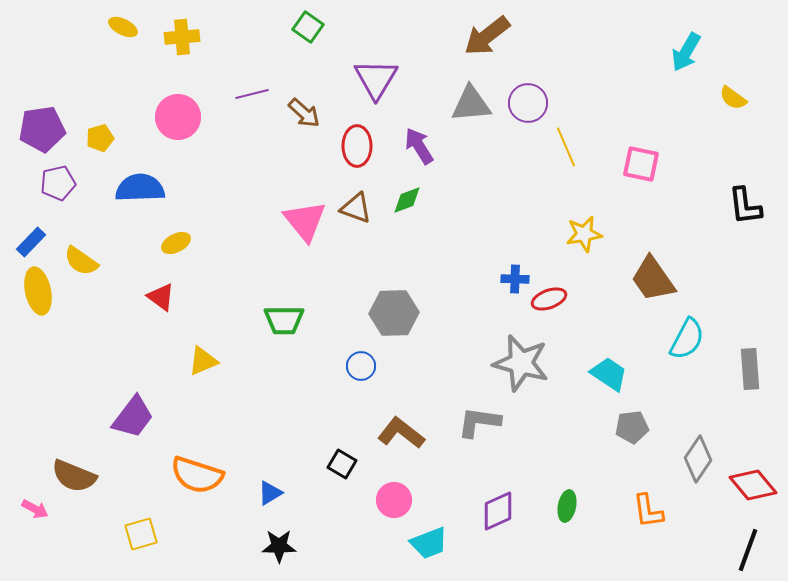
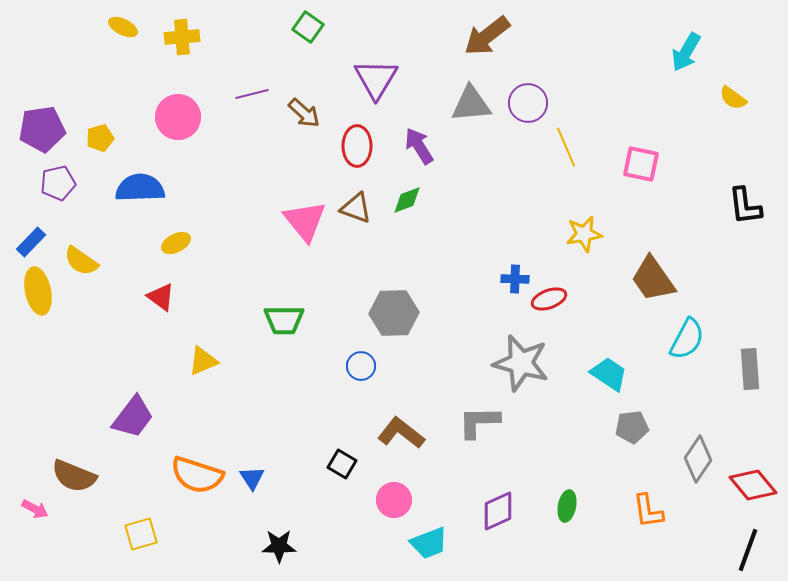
gray L-shape at (479, 422): rotated 9 degrees counterclockwise
blue triangle at (270, 493): moved 18 px left, 15 px up; rotated 32 degrees counterclockwise
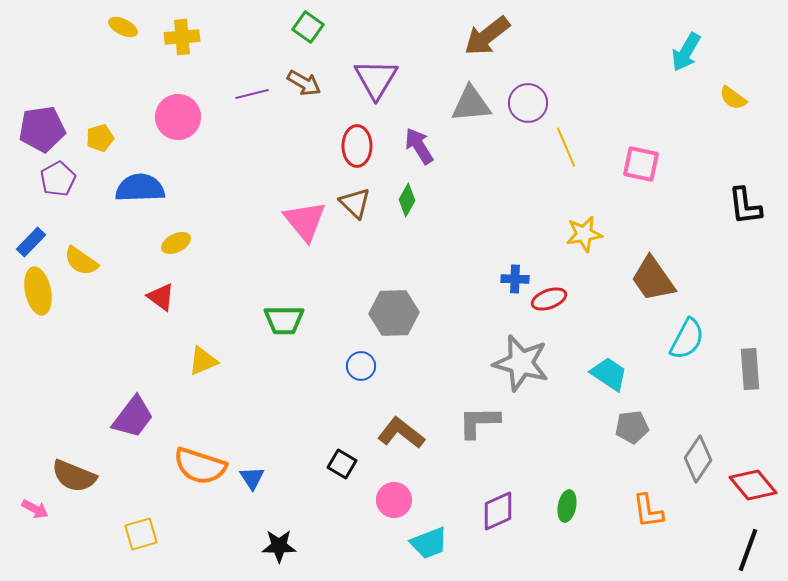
brown arrow at (304, 113): moved 30 px up; rotated 12 degrees counterclockwise
purple pentagon at (58, 183): moved 4 px up; rotated 16 degrees counterclockwise
green diamond at (407, 200): rotated 40 degrees counterclockwise
brown triangle at (356, 208): moved 1 px left, 5 px up; rotated 24 degrees clockwise
orange semicircle at (197, 475): moved 3 px right, 9 px up
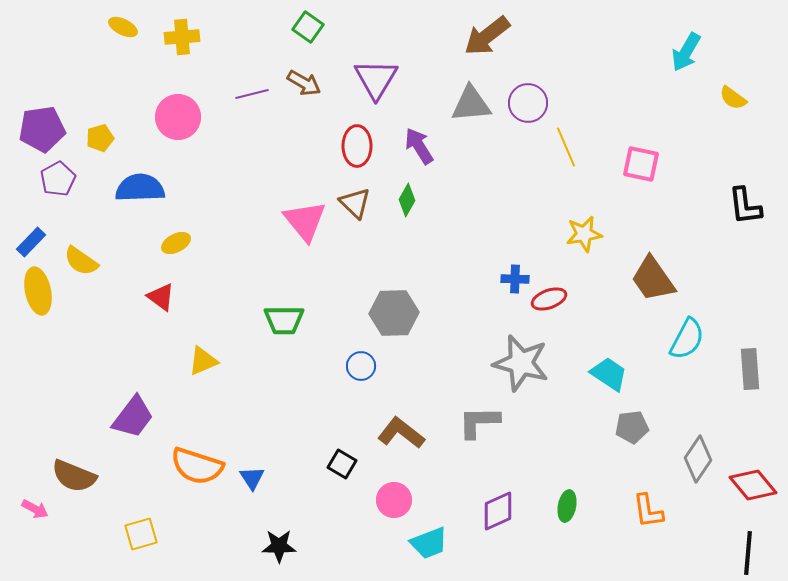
orange semicircle at (200, 466): moved 3 px left
black line at (748, 550): moved 3 px down; rotated 15 degrees counterclockwise
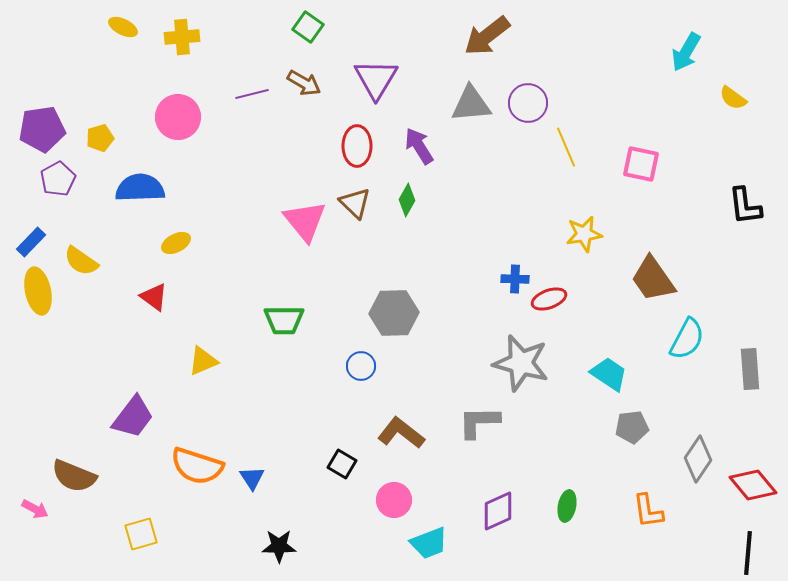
red triangle at (161, 297): moved 7 px left
